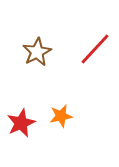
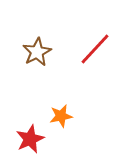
red star: moved 9 px right, 16 px down
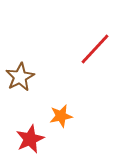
brown star: moved 17 px left, 25 px down
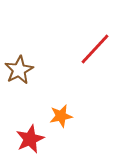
brown star: moved 1 px left, 7 px up
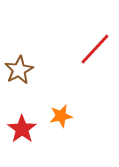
red star: moved 8 px left, 10 px up; rotated 12 degrees counterclockwise
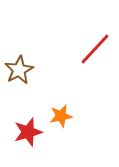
red star: moved 6 px right, 3 px down; rotated 20 degrees clockwise
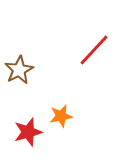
red line: moved 1 px left, 1 px down
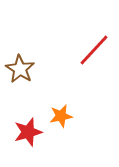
brown star: moved 1 px right, 1 px up; rotated 12 degrees counterclockwise
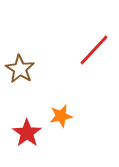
red star: moved 1 px left, 1 px down; rotated 20 degrees counterclockwise
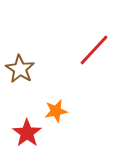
orange star: moved 5 px left, 5 px up
